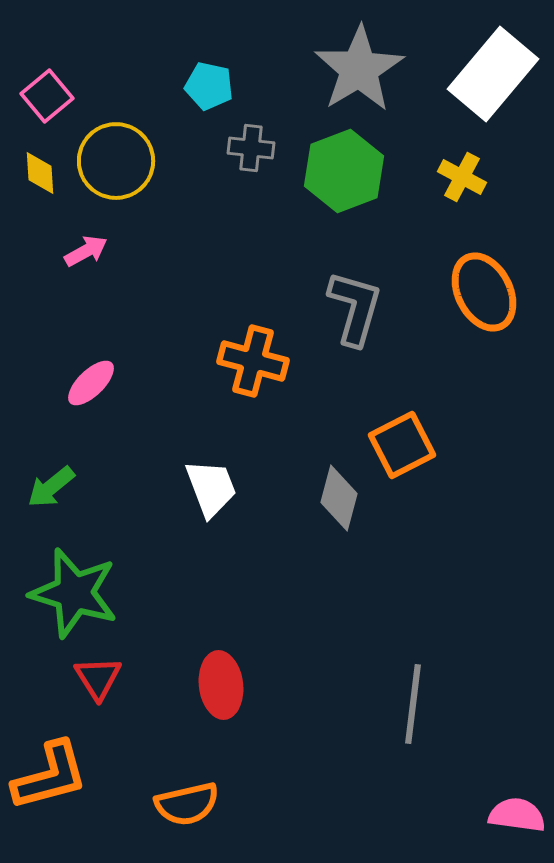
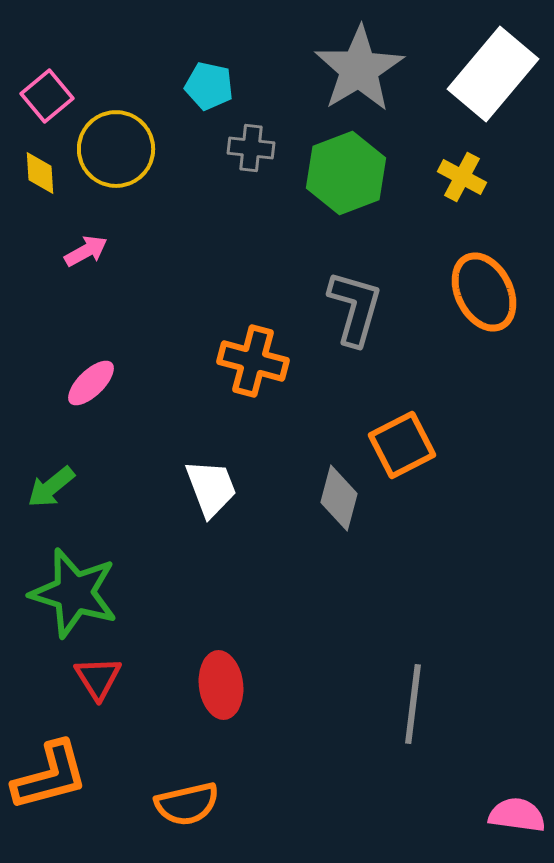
yellow circle: moved 12 px up
green hexagon: moved 2 px right, 2 px down
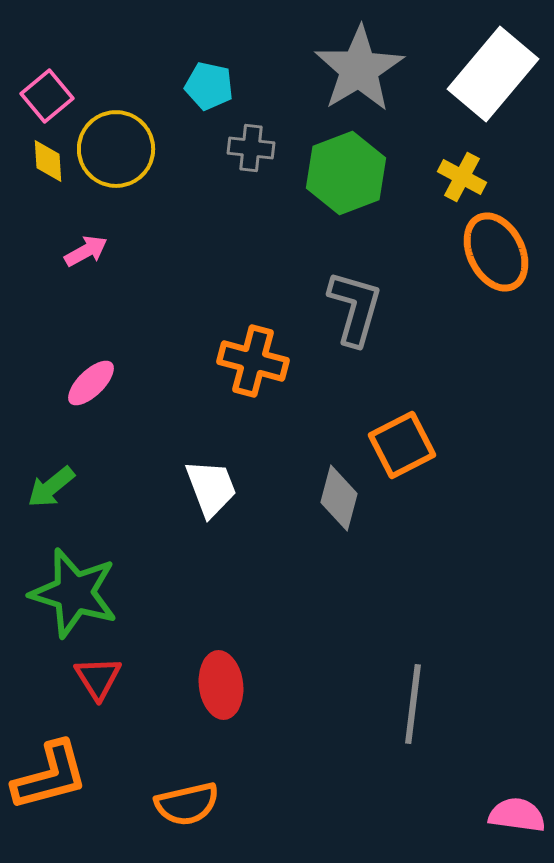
yellow diamond: moved 8 px right, 12 px up
orange ellipse: moved 12 px right, 40 px up
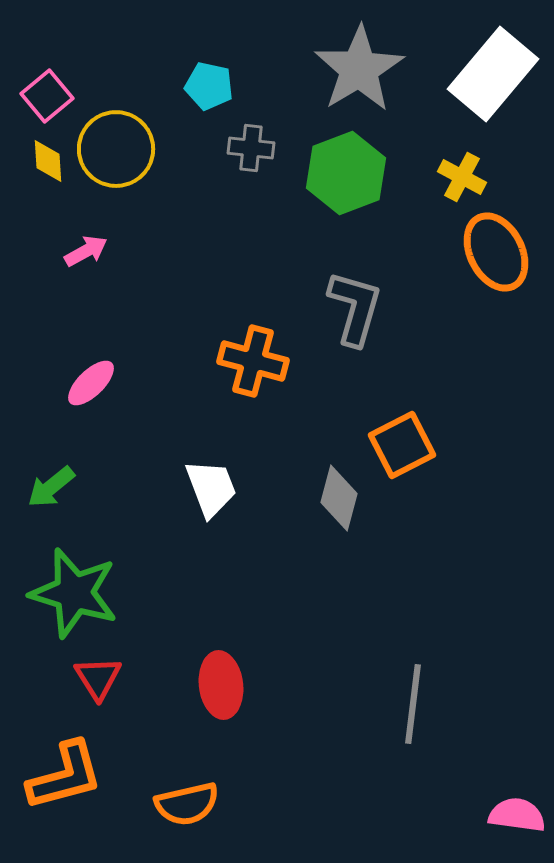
orange L-shape: moved 15 px right
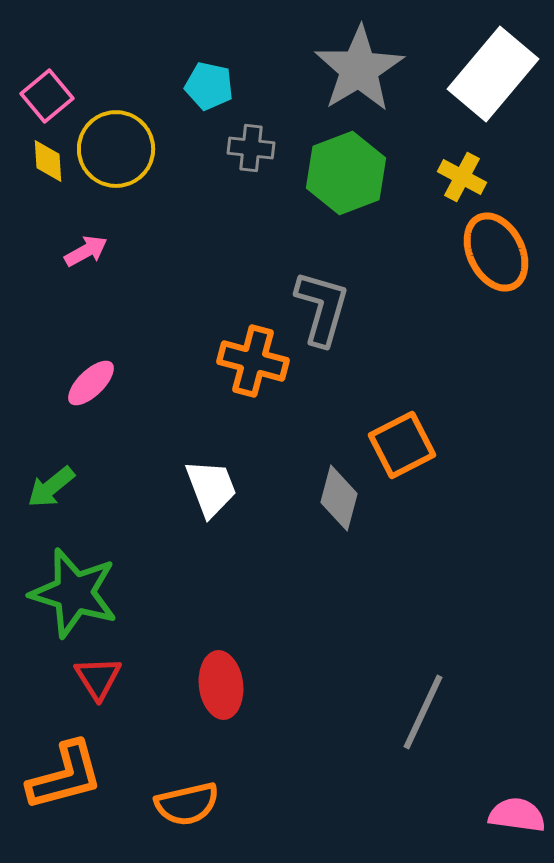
gray L-shape: moved 33 px left
gray line: moved 10 px right, 8 px down; rotated 18 degrees clockwise
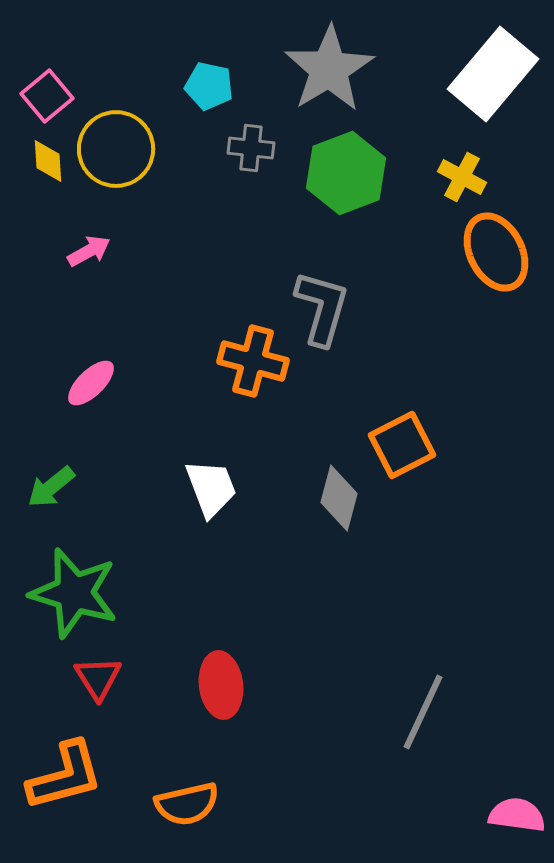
gray star: moved 30 px left
pink arrow: moved 3 px right
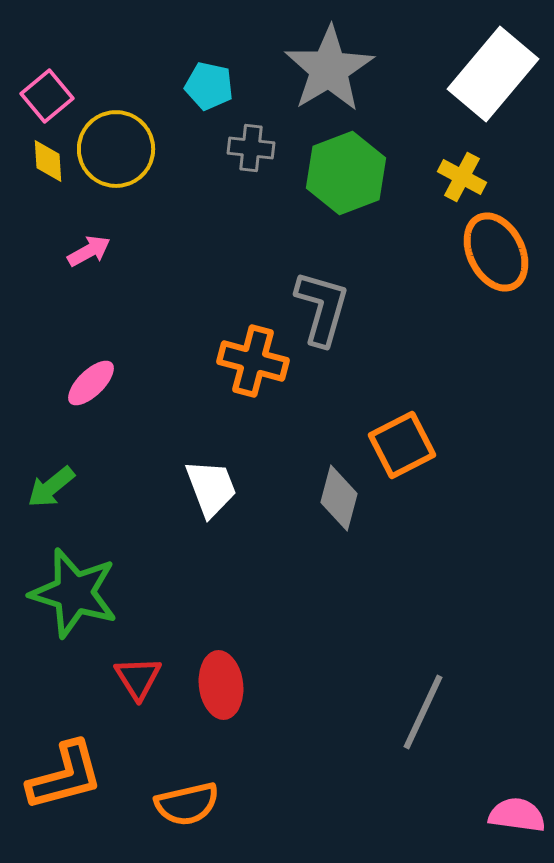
red triangle: moved 40 px right
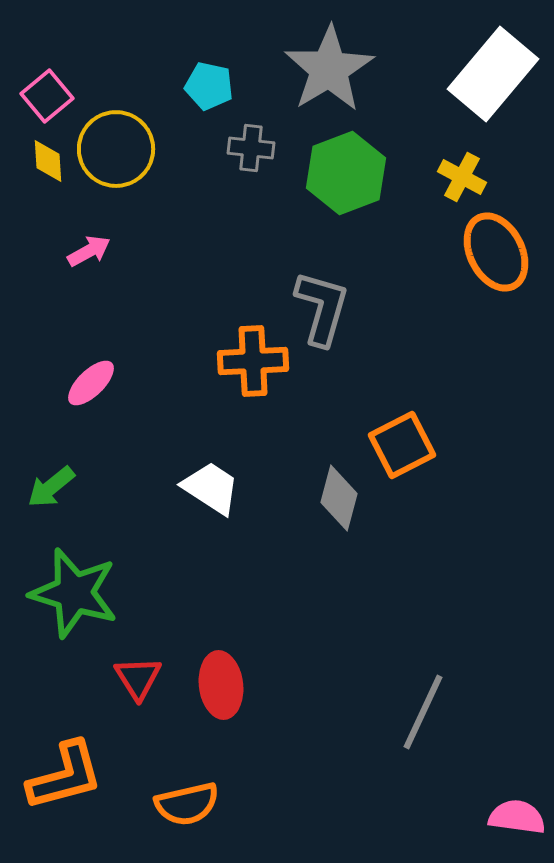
orange cross: rotated 18 degrees counterclockwise
white trapezoid: rotated 36 degrees counterclockwise
pink semicircle: moved 2 px down
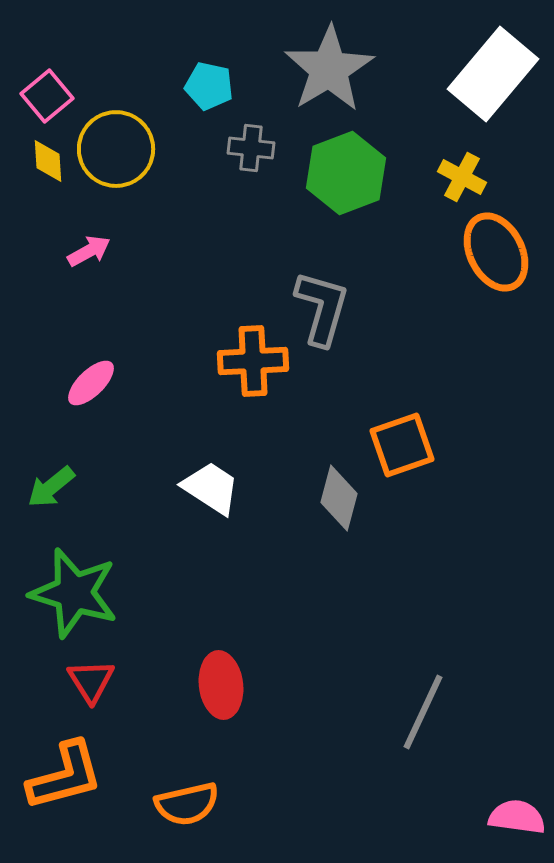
orange square: rotated 8 degrees clockwise
red triangle: moved 47 px left, 3 px down
